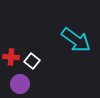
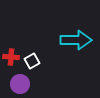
cyan arrow: rotated 36 degrees counterclockwise
white square: rotated 21 degrees clockwise
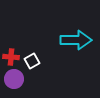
purple circle: moved 6 px left, 5 px up
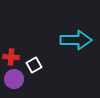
white square: moved 2 px right, 4 px down
